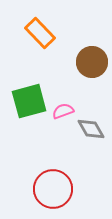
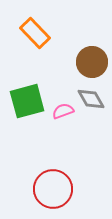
orange rectangle: moved 5 px left
green square: moved 2 px left
gray diamond: moved 30 px up
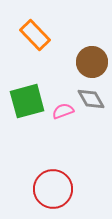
orange rectangle: moved 2 px down
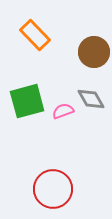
brown circle: moved 2 px right, 10 px up
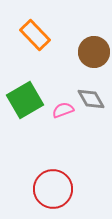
green square: moved 2 px left, 1 px up; rotated 15 degrees counterclockwise
pink semicircle: moved 1 px up
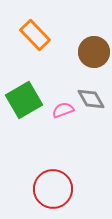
green square: moved 1 px left
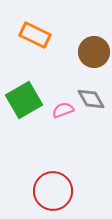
orange rectangle: rotated 20 degrees counterclockwise
red circle: moved 2 px down
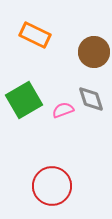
gray diamond: rotated 12 degrees clockwise
red circle: moved 1 px left, 5 px up
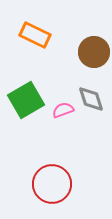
green square: moved 2 px right
red circle: moved 2 px up
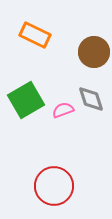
red circle: moved 2 px right, 2 px down
